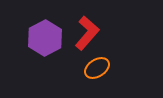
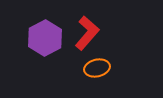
orange ellipse: rotated 20 degrees clockwise
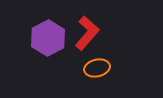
purple hexagon: moved 3 px right
